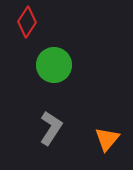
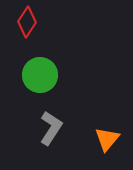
green circle: moved 14 px left, 10 px down
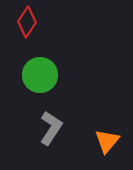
orange triangle: moved 2 px down
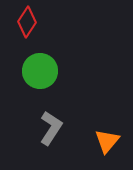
green circle: moved 4 px up
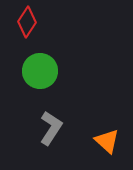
orange triangle: rotated 28 degrees counterclockwise
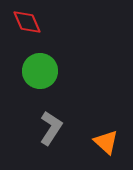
red diamond: rotated 56 degrees counterclockwise
orange triangle: moved 1 px left, 1 px down
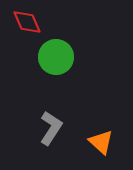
green circle: moved 16 px right, 14 px up
orange triangle: moved 5 px left
